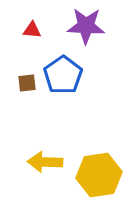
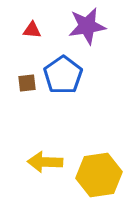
purple star: moved 1 px right; rotated 12 degrees counterclockwise
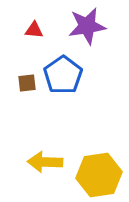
red triangle: moved 2 px right
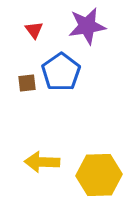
red triangle: rotated 48 degrees clockwise
blue pentagon: moved 2 px left, 3 px up
yellow arrow: moved 3 px left
yellow hexagon: rotated 6 degrees clockwise
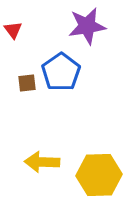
red triangle: moved 21 px left
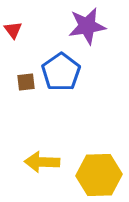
brown square: moved 1 px left, 1 px up
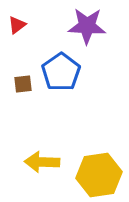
purple star: rotated 12 degrees clockwise
red triangle: moved 4 px right, 5 px up; rotated 30 degrees clockwise
brown square: moved 3 px left, 2 px down
yellow hexagon: rotated 6 degrees counterclockwise
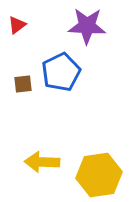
blue pentagon: rotated 9 degrees clockwise
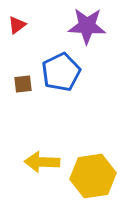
yellow hexagon: moved 6 px left, 1 px down
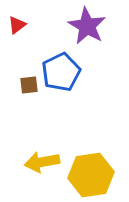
purple star: rotated 27 degrees clockwise
brown square: moved 6 px right, 1 px down
yellow arrow: rotated 12 degrees counterclockwise
yellow hexagon: moved 2 px left, 1 px up
